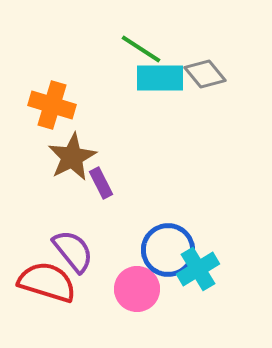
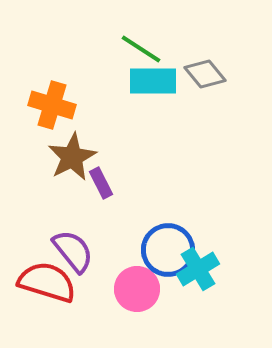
cyan rectangle: moved 7 px left, 3 px down
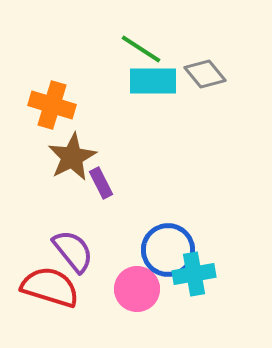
cyan cross: moved 4 px left, 5 px down; rotated 21 degrees clockwise
red semicircle: moved 3 px right, 5 px down
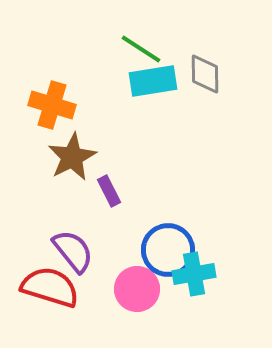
gray diamond: rotated 39 degrees clockwise
cyan rectangle: rotated 9 degrees counterclockwise
purple rectangle: moved 8 px right, 8 px down
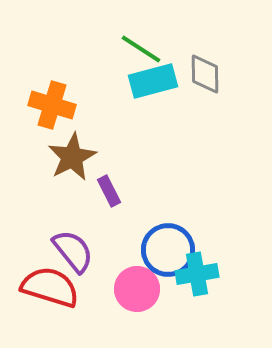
cyan rectangle: rotated 6 degrees counterclockwise
cyan cross: moved 3 px right
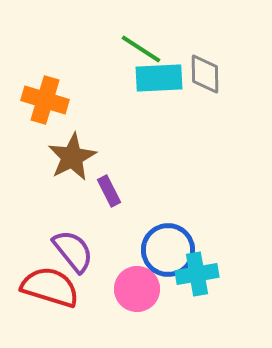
cyan rectangle: moved 6 px right, 3 px up; rotated 12 degrees clockwise
orange cross: moved 7 px left, 5 px up
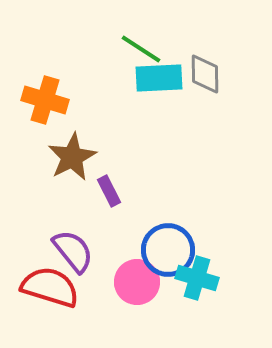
cyan cross: moved 4 px down; rotated 27 degrees clockwise
pink circle: moved 7 px up
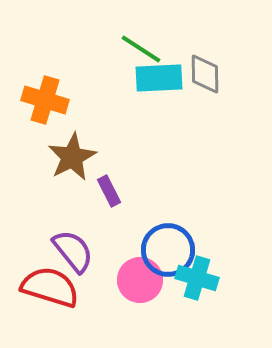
pink circle: moved 3 px right, 2 px up
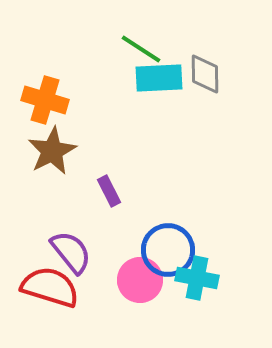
brown star: moved 20 px left, 6 px up
purple semicircle: moved 2 px left, 1 px down
cyan cross: rotated 6 degrees counterclockwise
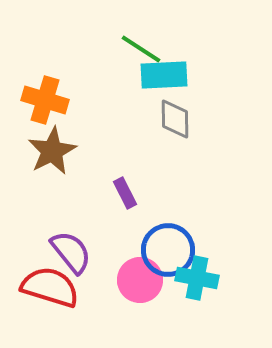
gray diamond: moved 30 px left, 45 px down
cyan rectangle: moved 5 px right, 3 px up
purple rectangle: moved 16 px right, 2 px down
